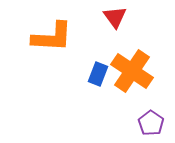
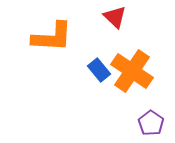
red triangle: rotated 10 degrees counterclockwise
blue rectangle: moved 1 px right, 4 px up; rotated 60 degrees counterclockwise
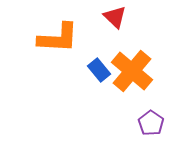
orange L-shape: moved 6 px right, 1 px down
orange cross: rotated 6 degrees clockwise
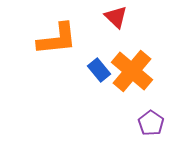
red triangle: moved 1 px right
orange L-shape: moved 1 px left, 1 px down; rotated 9 degrees counterclockwise
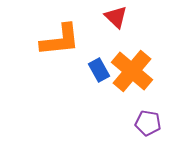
orange L-shape: moved 3 px right, 1 px down
blue rectangle: rotated 10 degrees clockwise
purple pentagon: moved 3 px left; rotated 25 degrees counterclockwise
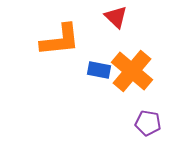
blue rectangle: rotated 50 degrees counterclockwise
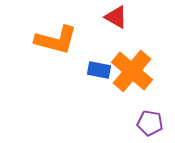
red triangle: rotated 15 degrees counterclockwise
orange L-shape: moved 4 px left; rotated 21 degrees clockwise
purple pentagon: moved 2 px right
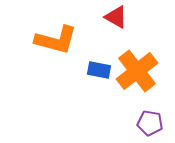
orange cross: moved 5 px right; rotated 12 degrees clockwise
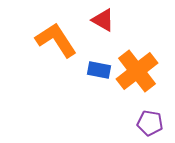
red triangle: moved 13 px left, 3 px down
orange L-shape: rotated 138 degrees counterclockwise
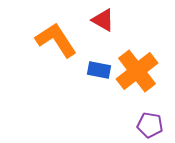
purple pentagon: moved 2 px down
